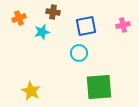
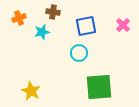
pink cross: rotated 32 degrees counterclockwise
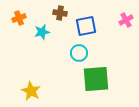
brown cross: moved 7 px right, 1 px down
pink cross: moved 3 px right, 5 px up; rotated 16 degrees clockwise
green square: moved 3 px left, 8 px up
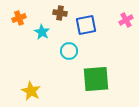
blue square: moved 1 px up
cyan star: rotated 28 degrees counterclockwise
cyan circle: moved 10 px left, 2 px up
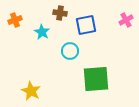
orange cross: moved 4 px left, 2 px down
cyan circle: moved 1 px right
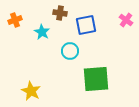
pink cross: rotated 24 degrees counterclockwise
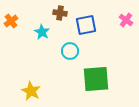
orange cross: moved 4 px left, 1 px down; rotated 16 degrees counterclockwise
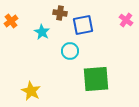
blue square: moved 3 px left
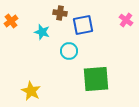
cyan star: rotated 14 degrees counterclockwise
cyan circle: moved 1 px left
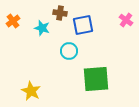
orange cross: moved 2 px right
cyan star: moved 4 px up
